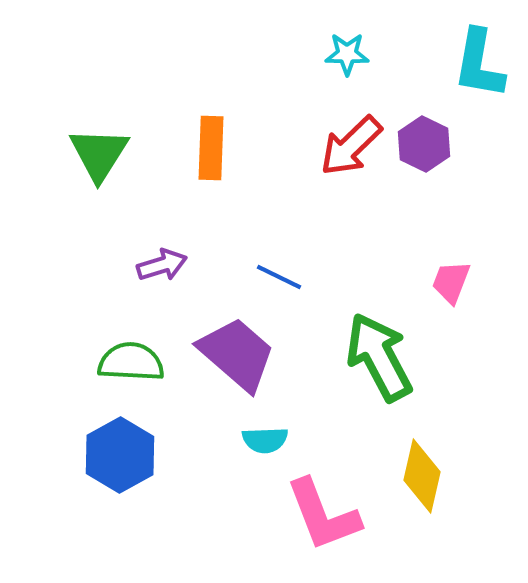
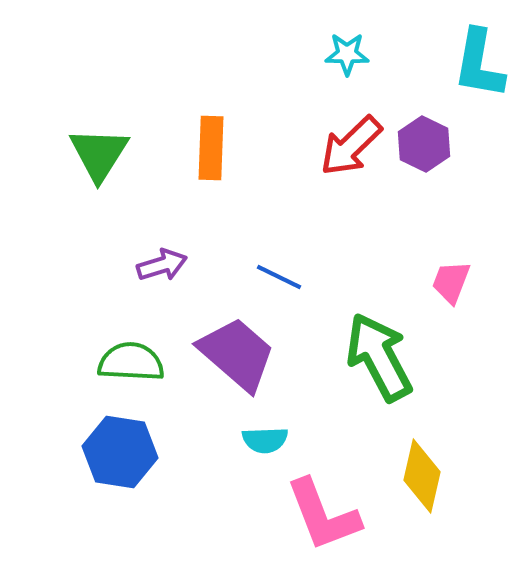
blue hexagon: moved 3 px up; rotated 22 degrees counterclockwise
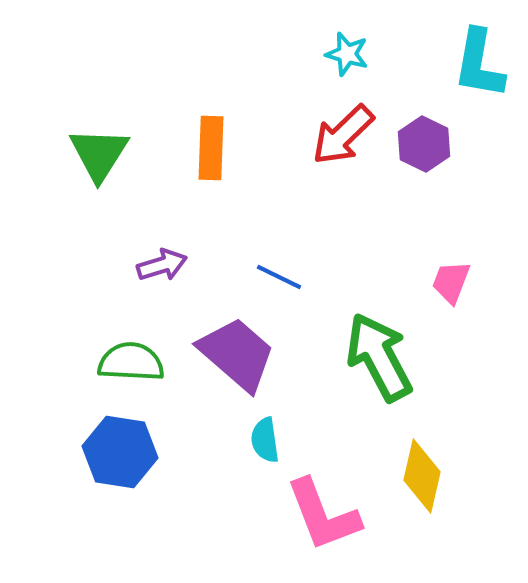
cyan star: rotated 15 degrees clockwise
red arrow: moved 8 px left, 11 px up
cyan semicircle: rotated 84 degrees clockwise
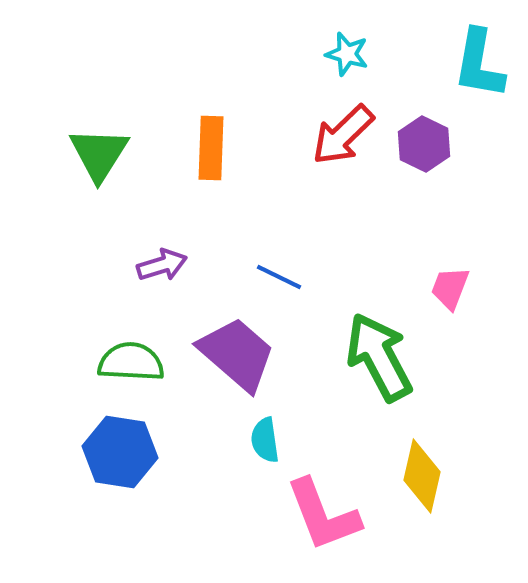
pink trapezoid: moved 1 px left, 6 px down
